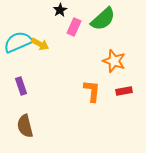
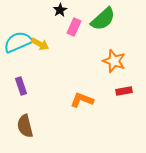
orange L-shape: moved 10 px left, 9 px down; rotated 75 degrees counterclockwise
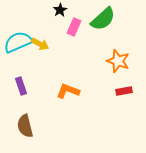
orange star: moved 4 px right
orange L-shape: moved 14 px left, 9 px up
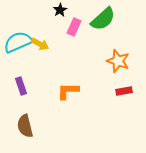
orange L-shape: rotated 20 degrees counterclockwise
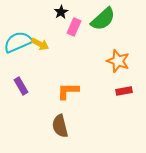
black star: moved 1 px right, 2 px down
purple rectangle: rotated 12 degrees counterclockwise
brown semicircle: moved 35 px right
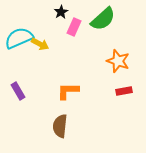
cyan semicircle: moved 1 px right, 4 px up
purple rectangle: moved 3 px left, 5 px down
brown semicircle: rotated 20 degrees clockwise
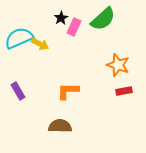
black star: moved 6 px down
orange star: moved 4 px down
brown semicircle: rotated 85 degrees clockwise
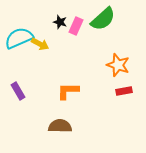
black star: moved 1 px left, 4 px down; rotated 24 degrees counterclockwise
pink rectangle: moved 2 px right, 1 px up
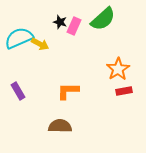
pink rectangle: moved 2 px left
orange star: moved 4 px down; rotated 20 degrees clockwise
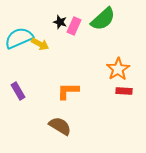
red rectangle: rotated 14 degrees clockwise
brown semicircle: rotated 30 degrees clockwise
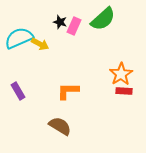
orange star: moved 3 px right, 5 px down
